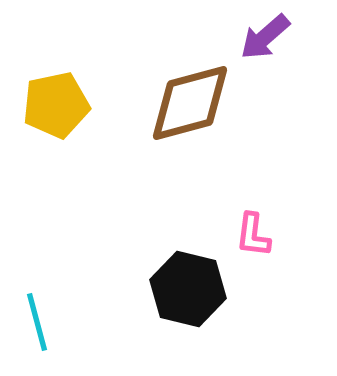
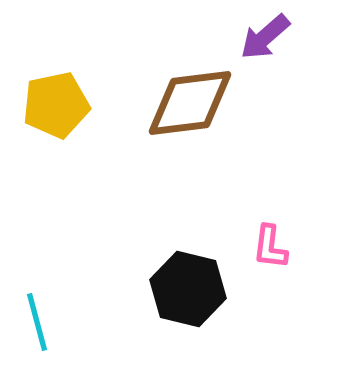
brown diamond: rotated 8 degrees clockwise
pink L-shape: moved 17 px right, 12 px down
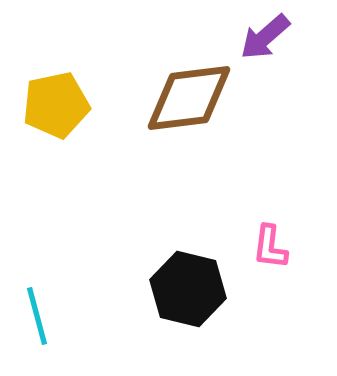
brown diamond: moved 1 px left, 5 px up
cyan line: moved 6 px up
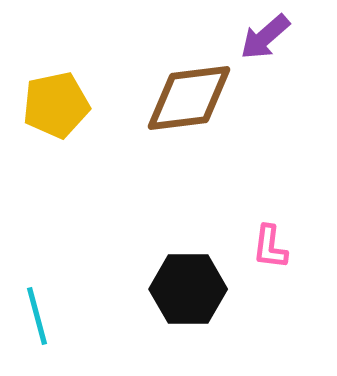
black hexagon: rotated 14 degrees counterclockwise
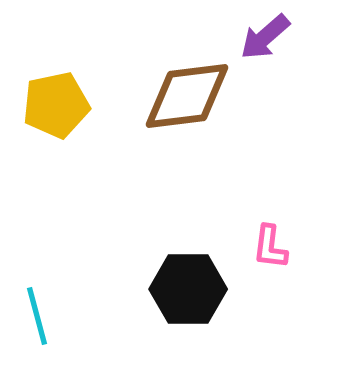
brown diamond: moved 2 px left, 2 px up
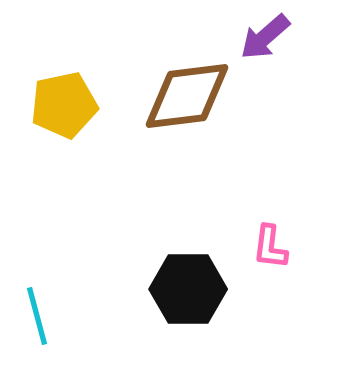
yellow pentagon: moved 8 px right
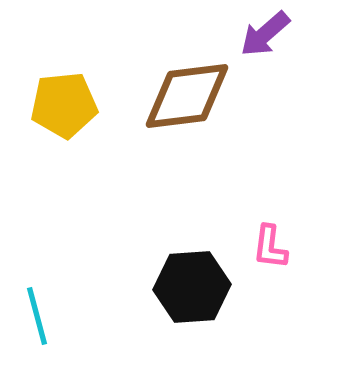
purple arrow: moved 3 px up
yellow pentagon: rotated 6 degrees clockwise
black hexagon: moved 4 px right, 2 px up; rotated 4 degrees counterclockwise
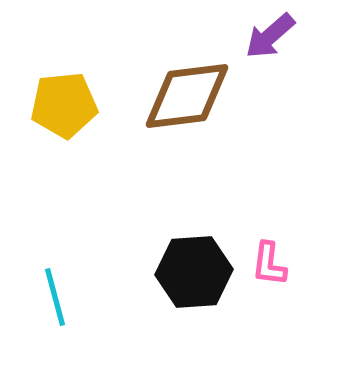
purple arrow: moved 5 px right, 2 px down
pink L-shape: moved 1 px left, 17 px down
black hexagon: moved 2 px right, 15 px up
cyan line: moved 18 px right, 19 px up
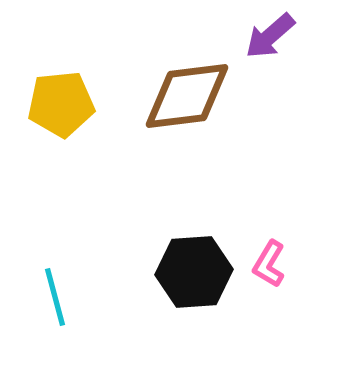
yellow pentagon: moved 3 px left, 1 px up
pink L-shape: rotated 24 degrees clockwise
